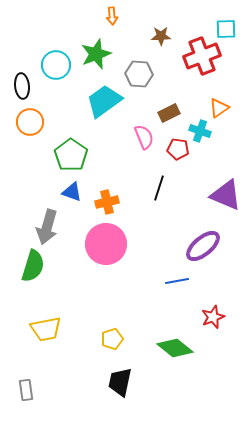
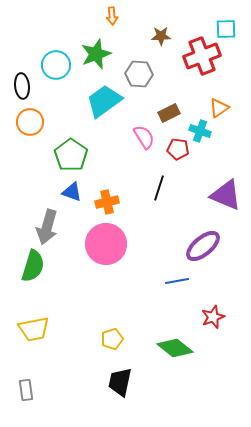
pink semicircle: rotated 10 degrees counterclockwise
yellow trapezoid: moved 12 px left
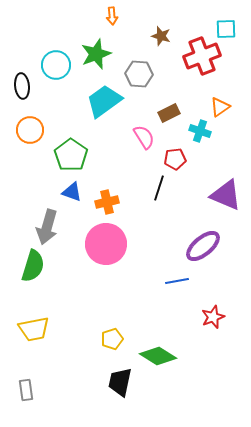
brown star: rotated 18 degrees clockwise
orange triangle: moved 1 px right, 1 px up
orange circle: moved 8 px down
red pentagon: moved 3 px left, 10 px down; rotated 15 degrees counterclockwise
green diamond: moved 17 px left, 8 px down; rotated 6 degrees counterclockwise
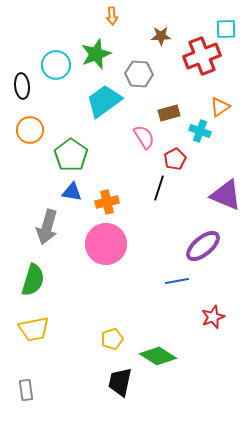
brown star: rotated 18 degrees counterclockwise
brown rectangle: rotated 10 degrees clockwise
red pentagon: rotated 20 degrees counterclockwise
blue triangle: rotated 10 degrees counterclockwise
green semicircle: moved 14 px down
